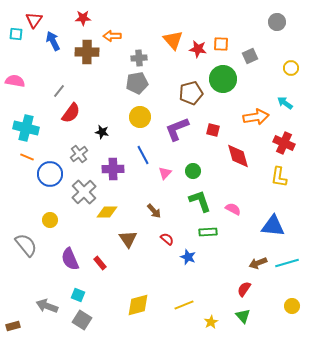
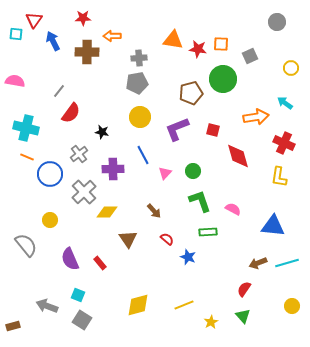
orange triangle at (173, 40): rotated 40 degrees counterclockwise
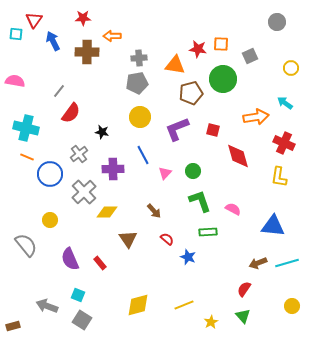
orange triangle at (173, 40): moved 2 px right, 25 px down
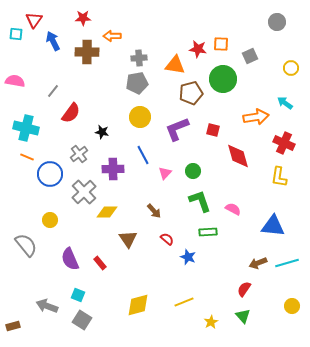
gray line at (59, 91): moved 6 px left
yellow line at (184, 305): moved 3 px up
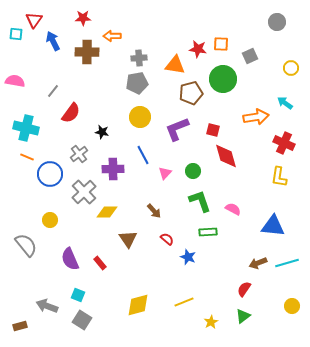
red diamond at (238, 156): moved 12 px left
green triangle at (243, 316): rotated 35 degrees clockwise
brown rectangle at (13, 326): moved 7 px right
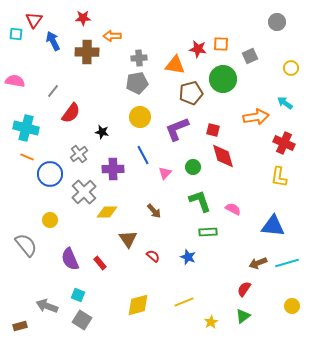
red diamond at (226, 156): moved 3 px left
green circle at (193, 171): moved 4 px up
red semicircle at (167, 239): moved 14 px left, 17 px down
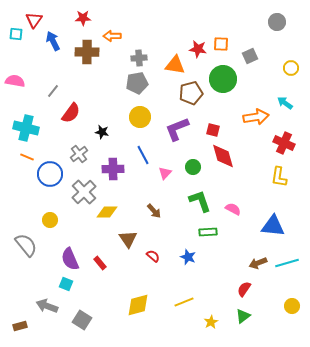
cyan square at (78, 295): moved 12 px left, 11 px up
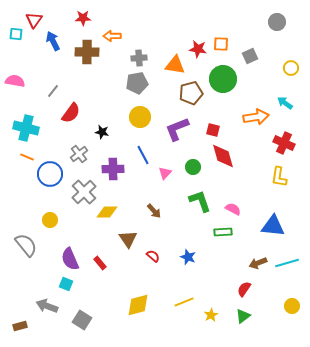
green rectangle at (208, 232): moved 15 px right
yellow star at (211, 322): moved 7 px up
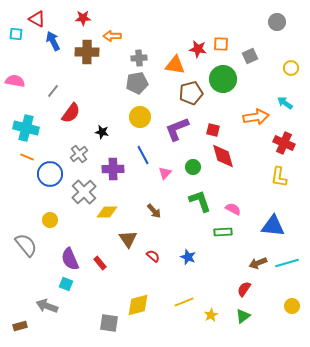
red triangle at (34, 20): moved 3 px right, 1 px up; rotated 36 degrees counterclockwise
gray square at (82, 320): moved 27 px right, 3 px down; rotated 24 degrees counterclockwise
